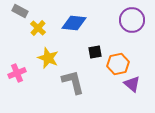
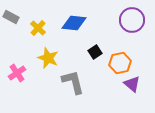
gray rectangle: moved 9 px left, 6 px down
black square: rotated 24 degrees counterclockwise
orange hexagon: moved 2 px right, 1 px up
pink cross: rotated 12 degrees counterclockwise
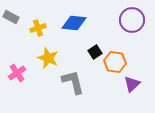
yellow cross: rotated 28 degrees clockwise
orange hexagon: moved 5 px left, 1 px up; rotated 20 degrees clockwise
purple triangle: rotated 36 degrees clockwise
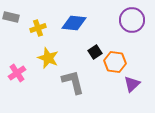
gray rectangle: rotated 14 degrees counterclockwise
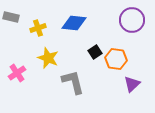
orange hexagon: moved 1 px right, 3 px up
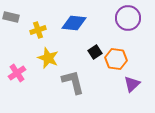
purple circle: moved 4 px left, 2 px up
yellow cross: moved 2 px down
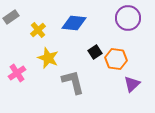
gray rectangle: rotated 49 degrees counterclockwise
yellow cross: rotated 21 degrees counterclockwise
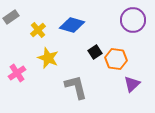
purple circle: moved 5 px right, 2 px down
blue diamond: moved 2 px left, 2 px down; rotated 10 degrees clockwise
gray L-shape: moved 3 px right, 5 px down
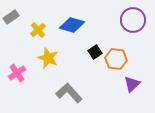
gray L-shape: moved 7 px left, 6 px down; rotated 28 degrees counterclockwise
